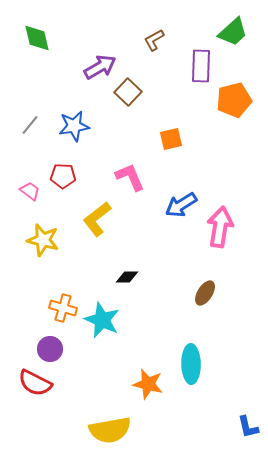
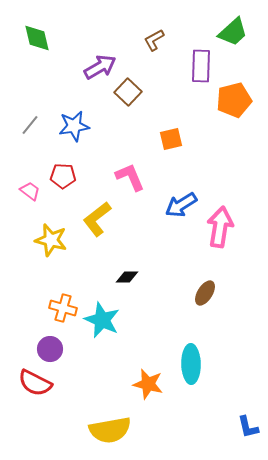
yellow star: moved 8 px right
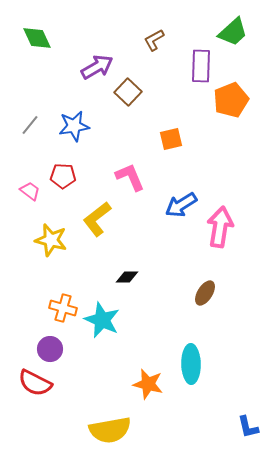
green diamond: rotated 12 degrees counterclockwise
purple arrow: moved 3 px left
orange pentagon: moved 3 px left; rotated 8 degrees counterclockwise
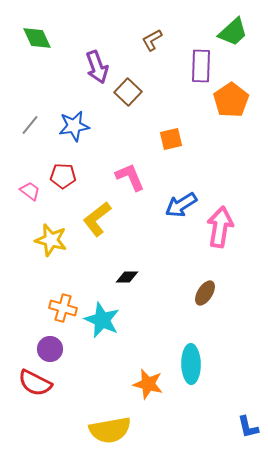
brown L-shape: moved 2 px left
purple arrow: rotated 100 degrees clockwise
orange pentagon: rotated 12 degrees counterclockwise
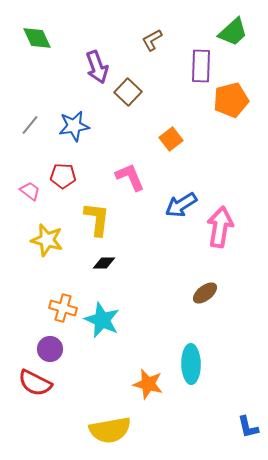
orange pentagon: rotated 20 degrees clockwise
orange square: rotated 25 degrees counterclockwise
yellow L-shape: rotated 135 degrees clockwise
yellow star: moved 4 px left
black diamond: moved 23 px left, 14 px up
brown ellipse: rotated 20 degrees clockwise
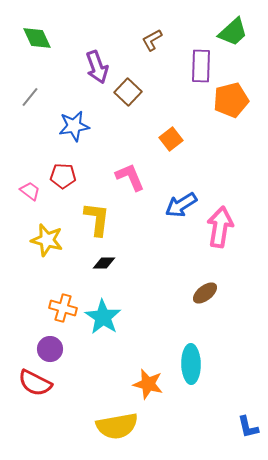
gray line: moved 28 px up
cyan star: moved 1 px right, 3 px up; rotated 9 degrees clockwise
yellow semicircle: moved 7 px right, 4 px up
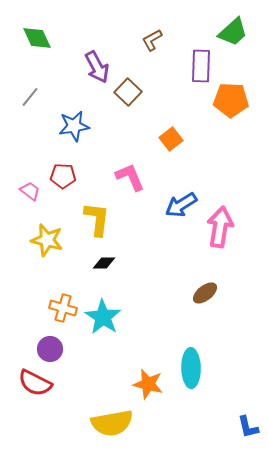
purple arrow: rotated 8 degrees counterclockwise
orange pentagon: rotated 16 degrees clockwise
cyan ellipse: moved 4 px down
yellow semicircle: moved 5 px left, 3 px up
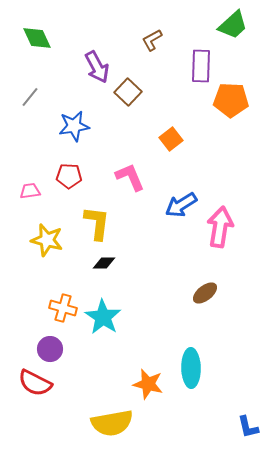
green trapezoid: moved 7 px up
red pentagon: moved 6 px right
pink trapezoid: rotated 45 degrees counterclockwise
yellow L-shape: moved 4 px down
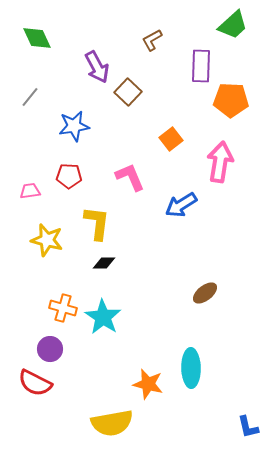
pink arrow: moved 65 px up
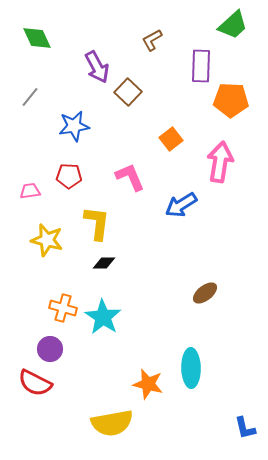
blue L-shape: moved 3 px left, 1 px down
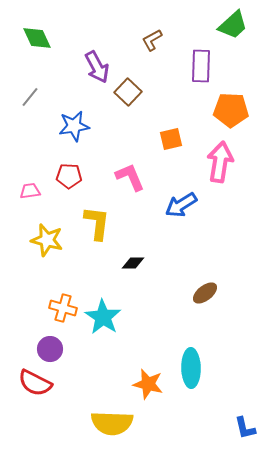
orange pentagon: moved 10 px down
orange square: rotated 25 degrees clockwise
black diamond: moved 29 px right
yellow semicircle: rotated 12 degrees clockwise
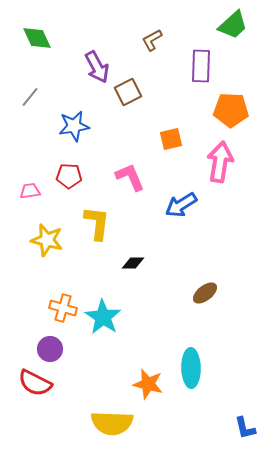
brown square: rotated 20 degrees clockwise
